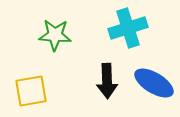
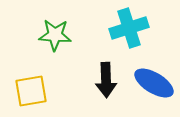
cyan cross: moved 1 px right
black arrow: moved 1 px left, 1 px up
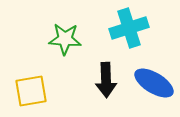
green star: moved 10 px right, 4 px down
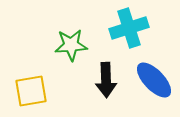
green star: moved 6 px right, 6 px down; rotated 8 degrees counterclockwise
blue ellipse: moved 3 px up; rotated 15 degrees clockwise
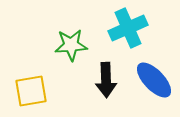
cyan cross: moved 1 px left; rotated 6 degrees counterclockwise
